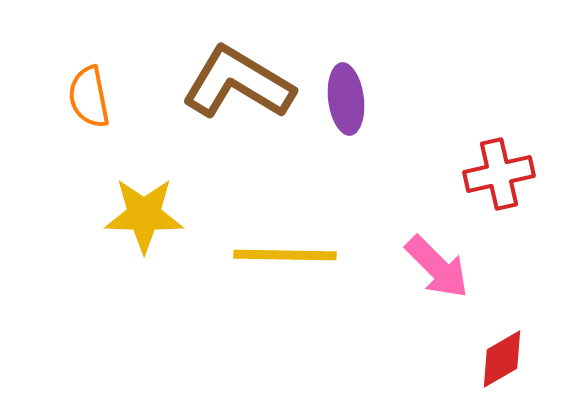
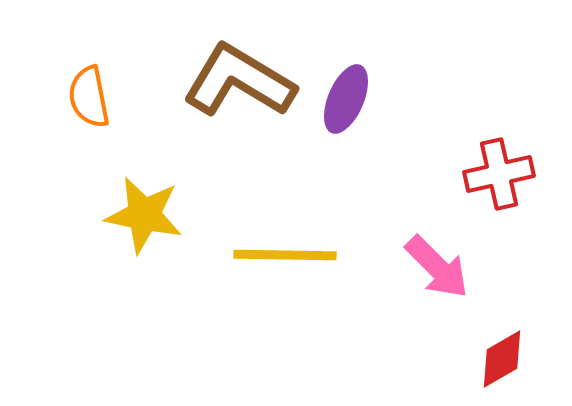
brown L-shape: moved 1 px right, 2 px up
purple ellipse: rotated 30 degrees clockwise
yellow star: rotated 10 degrees clockwise
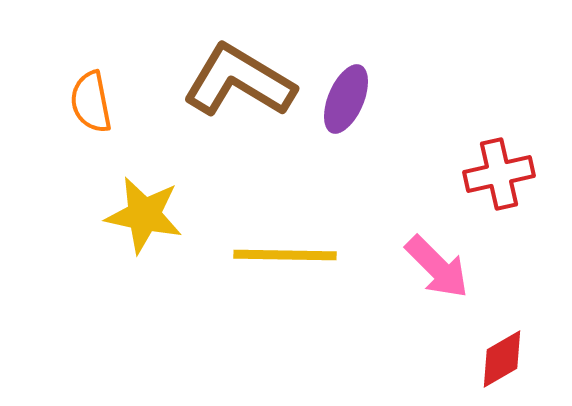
orange semicircle: moved 2 px right, 5 px down
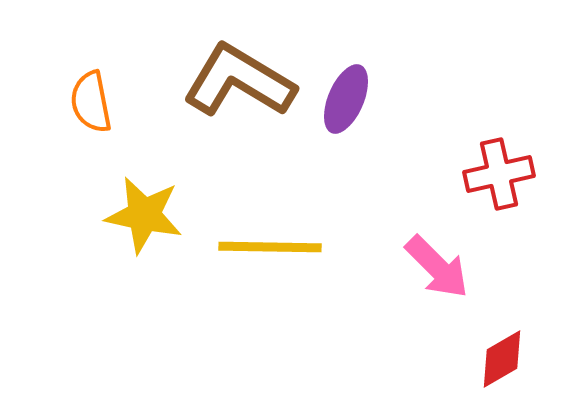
yellow line: moved 15 px left, 8 px up
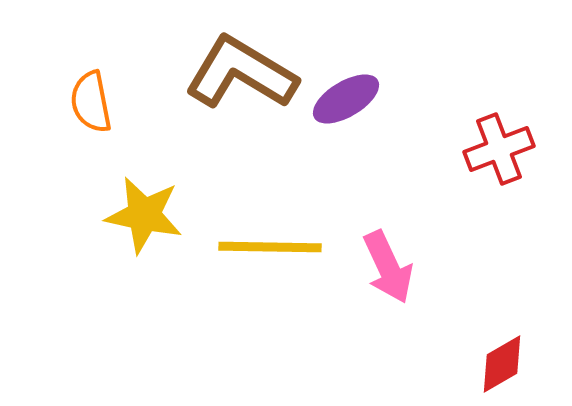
brown L-shape: moved 2 px right, 8 px up
purple ellipse: rotated 36 degrees clockwise
red cross: moved 25 px up; rotated 8 degrees counterclockwise
pink arrow: moved 49 px left; rotated 20 degrees clockwise
red diamond: moved 5 px down
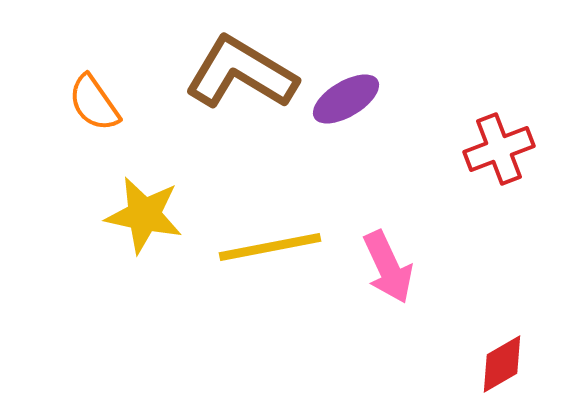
orange semicircle: moved 3 px right, 1 px down; rotated 24 degrees counterclockwise
yellow line: rotated 12 degrees counterclockwise
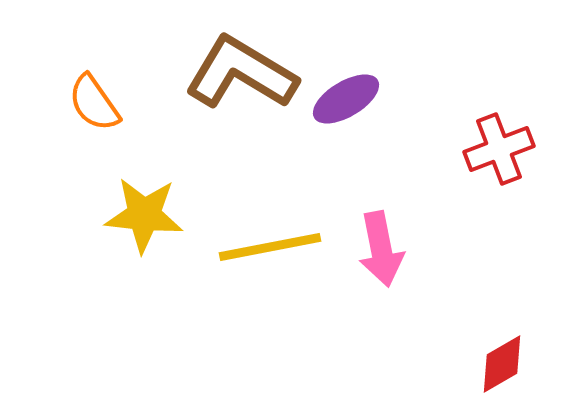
yellow star: rotated 6 degrees counterclockwise
pink arrow: moved 7 px left, 18 px up; rotated 14 degrees clockwise
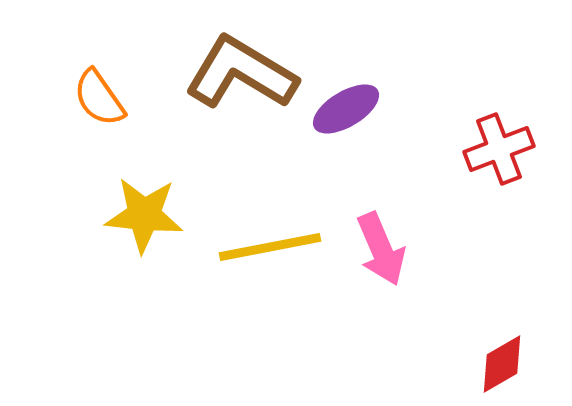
purple ellipse: moved 10 px down
orange semicircle: moved 5 px right, 5 px up
pink arrow: rotated 12 degrees counterclockwise
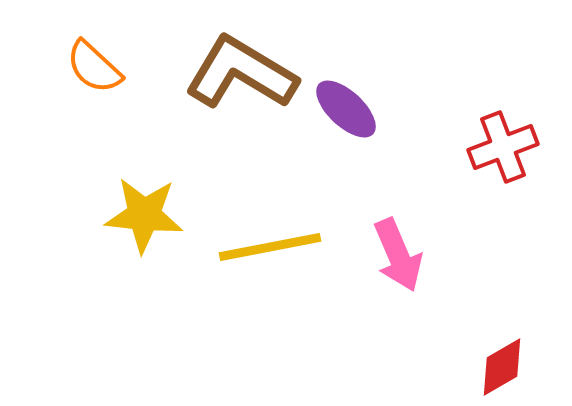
orange semicircle: moved 5 px left, 31 px up; rotated 12 degrees counterclockwise
purple ellipse: rotated 74 degrees clockwise
red cross: moved 4 px right, 2 px up
pink arrow: moved 17 px right, 6 px down
red diamond: moved 3 px down
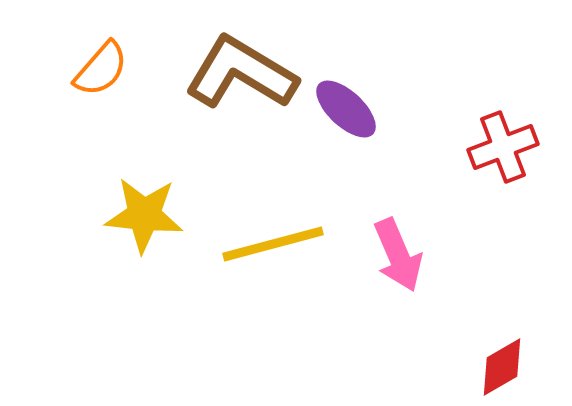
orange semicircle: moved 7 px right, 2 px down; rotated 92 degrees counterclockwise
yellow line: moved 3 px right, 3 px up; rotated 4 degrees counterclockwise
